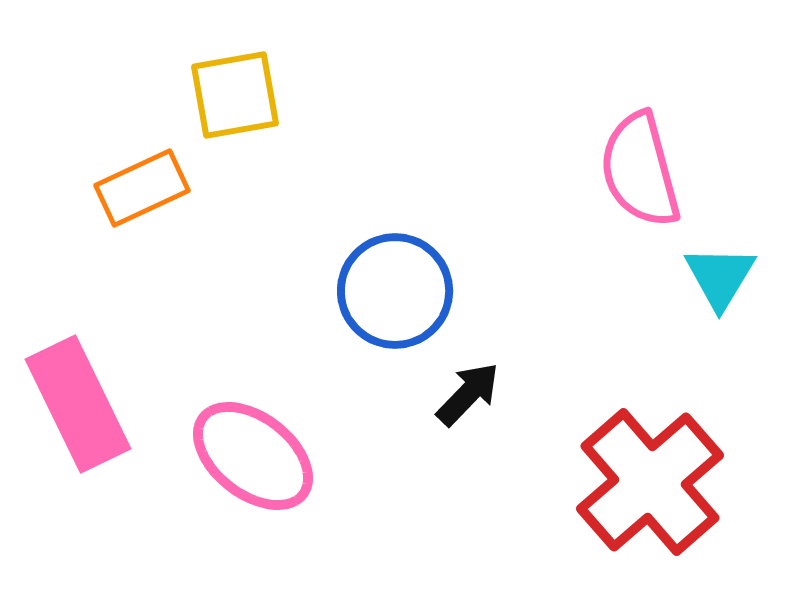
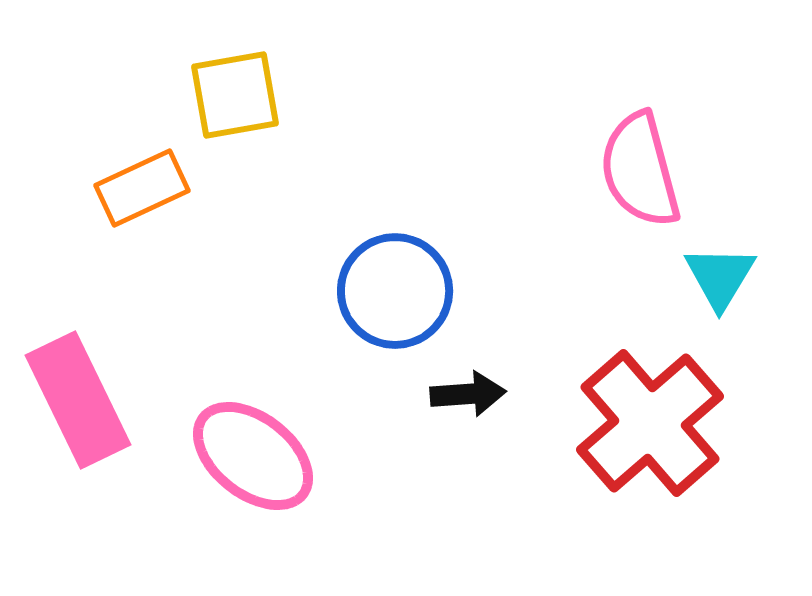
black arrow: rotated 42 degrees clockwise
pink rectangle: moved 4 px up
red cross: moved 59 px up
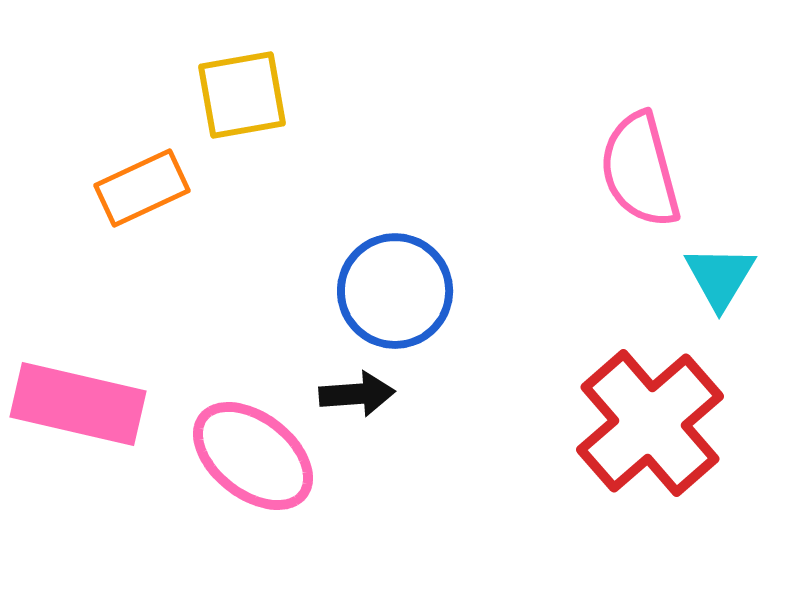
yellow square: moved 7 px right
black arrow: moved 111 px left
pink rectangle: moved 4 px down; rotated 51 degrees counterclockwise
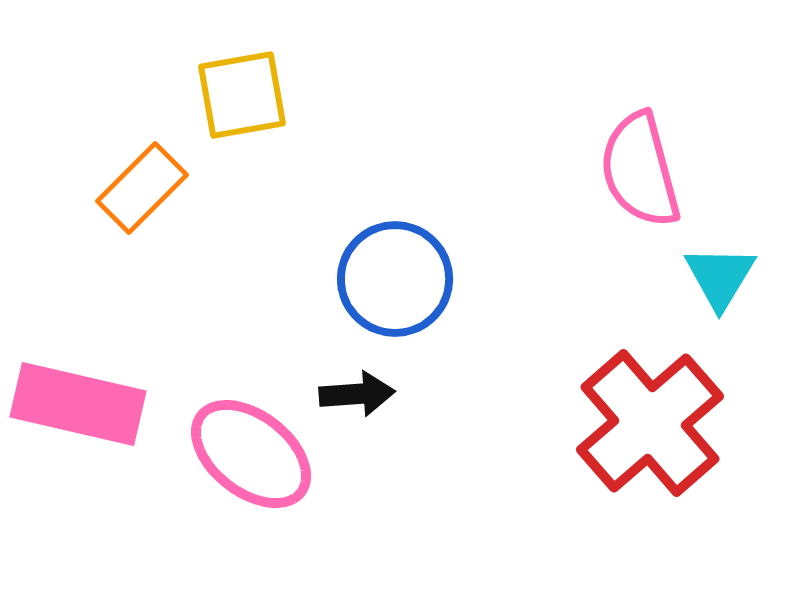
orange rectangle: rotated 20 degrees counterclockwise
blue circle: moved 12 px up
pink ellipse: moved 2 px left, 2 px up
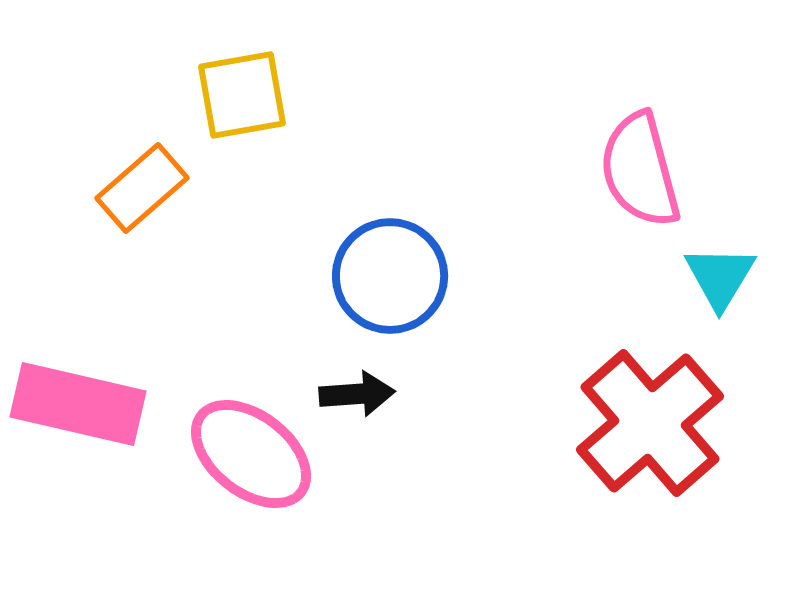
orange rectangle: rotated 4 degrees clockwise
blue circle: moved 5 px left, 3 px up
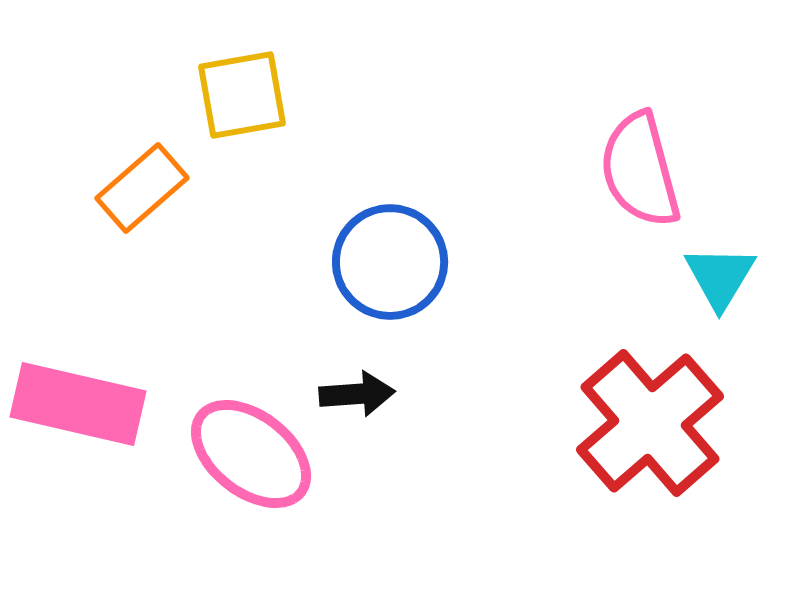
blue circle: moved 14 px up
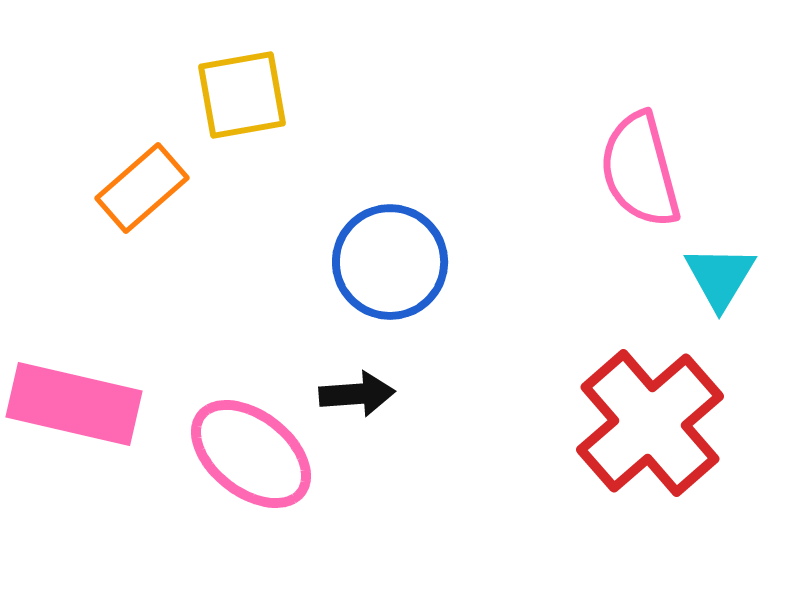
pink rectangle: moved 4 px left
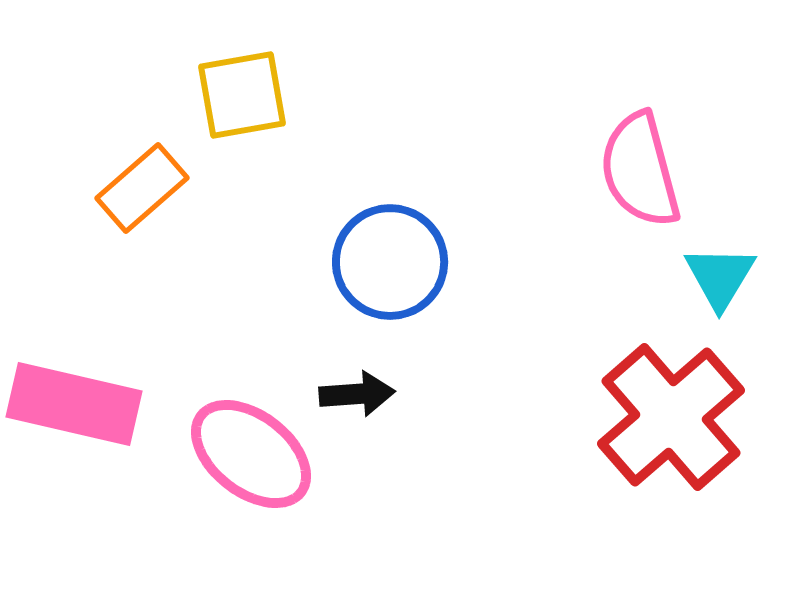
red cross: moved 21 px right, 6 px up
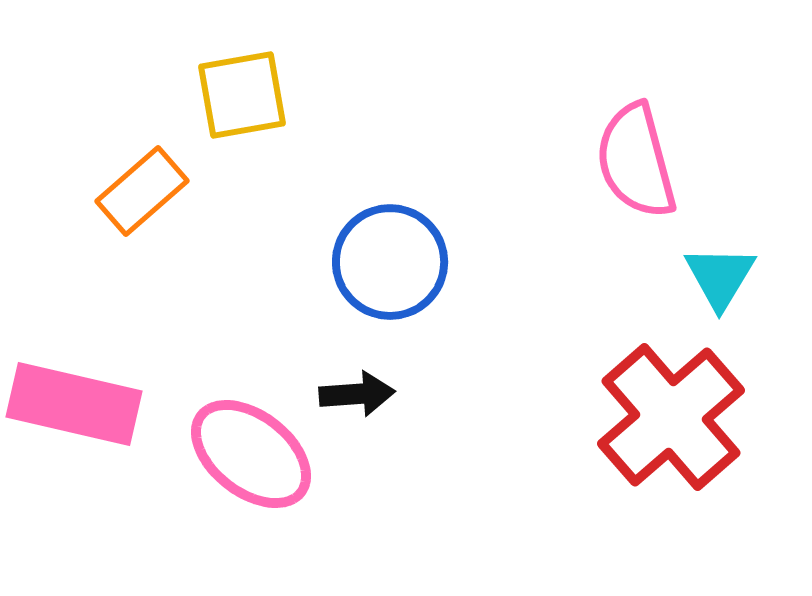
pink semicircle: moved 4 px left, 9 px up
orange rectangle: moved 3 px down
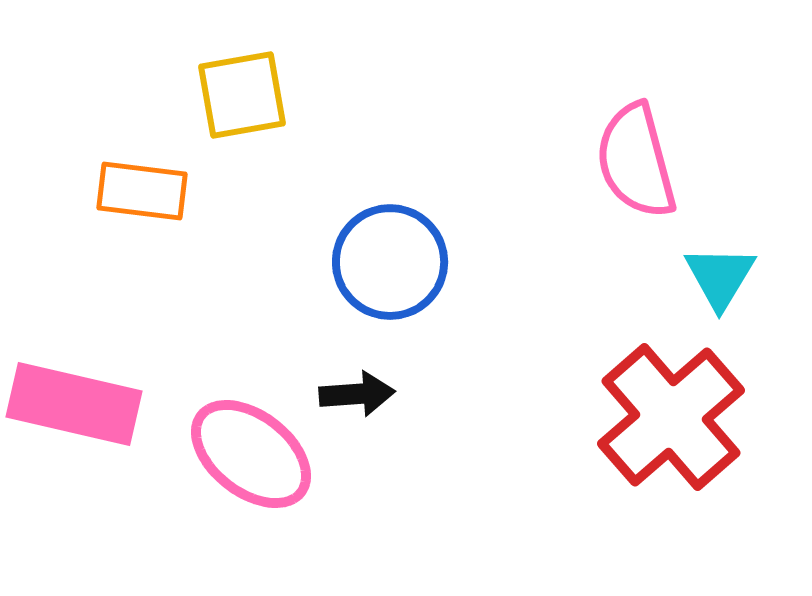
orange rectangle: rotated 48 degrees clockwise
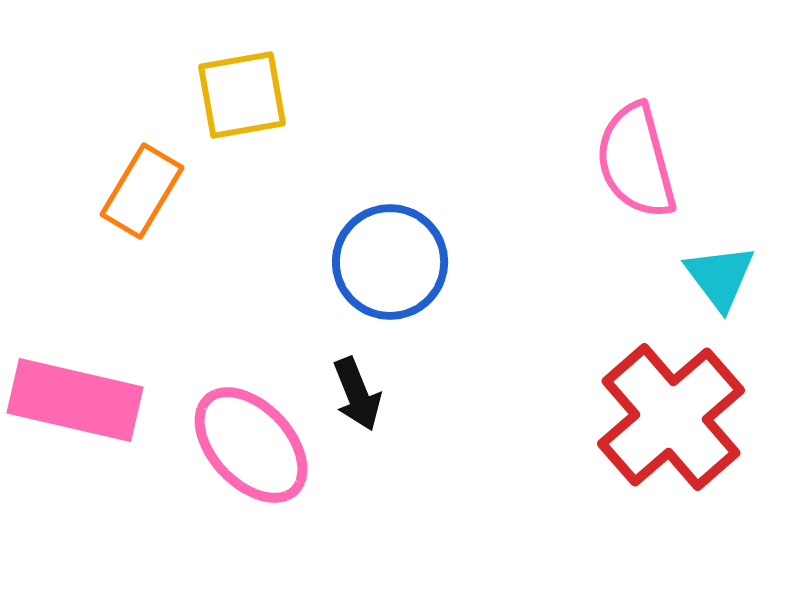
orange rectangle: rotated 66 degrees counterclockwise
cyan triangle: rotated 8 degrees counterclockwise
black arrow: rotated 72 degrees clockwise
pink rectangle: moved 1 px right, 4 px up
pink ellipse: moved 9 px up; rotated 9 degrees clockwise
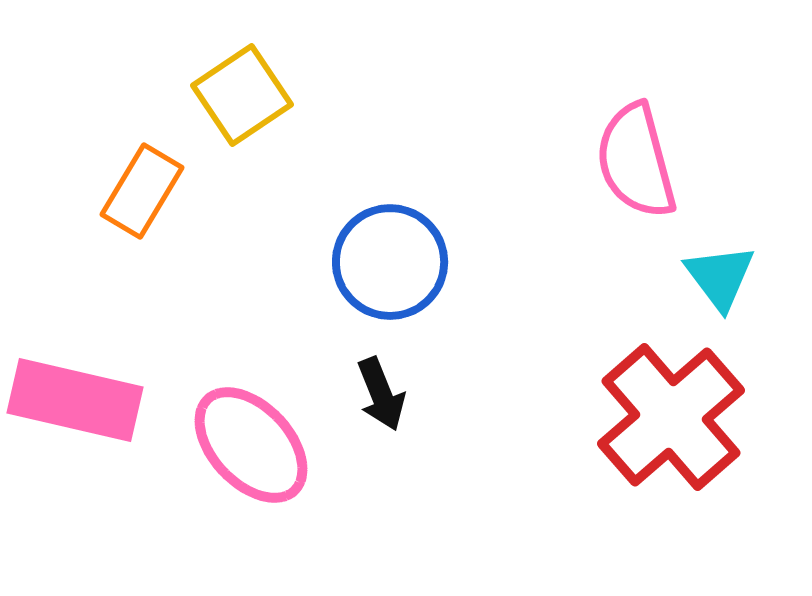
yellow square: rotated 24 degrees counterclockwise
black arrow: moved 24 px right
